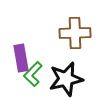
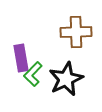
brown cross: moved 1 px right, 1 px up
black star: rotated 12 degrees counterclockwise
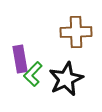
purple rectangle: moved 1 px left, 1 px down
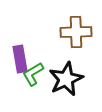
green L-shape: rotated 15 degrees clockwise
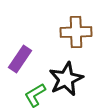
purple rectangle: rotated 44 degrees clockwise
green L-shape: moved 2 px right, 21 px down
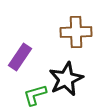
purple rectangle: moved 2 px up
green L-shape: rotated 15 degrees clockwise
